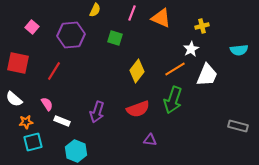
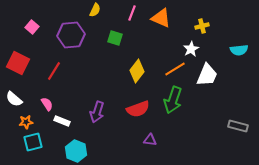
red square: rotated 15 degrees clockwise
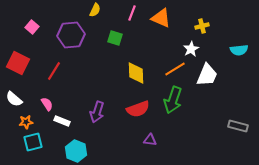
yellow diamond: moved 1 px left, 2 px down; rotated 40 degrees counterclockwise
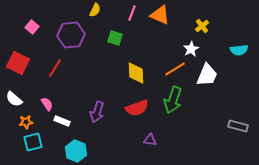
orange triangle: moved 1 px left, 3 px up
yellow cross: rotated 24 degrees counterclockwise
red line: moved 1 px right, 3 px up
red semicircle: moved 1 px left, 1 px up
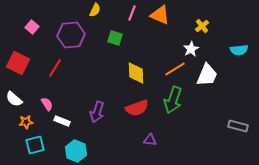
cyan square: moved 2 px right, 3 px down
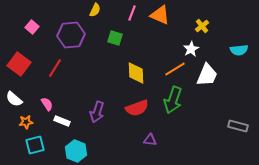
red square: moved 1 px right, 1 px down; rotated 10 degrees clockwise
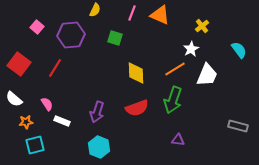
pink square: moved 5 px right
cyan semicircle: rotated 120 degrees counterclockwise
purple triangle: moved 28 px right
cyan hexagon: moved 23 px right, 4 px up
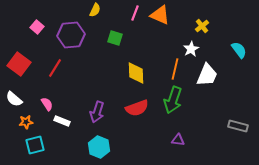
pink line: moved 3 px right
orange line: rotated 45 degrees counterclockwise
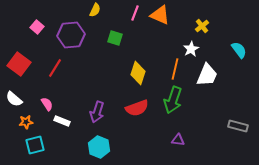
yellow diamond: moved 2 px right; rotated 20 degrees clockwise
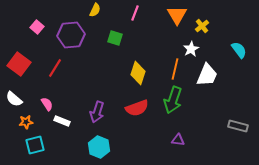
orange triangle: moved 17 px right; rotated 35 degrees clockwise
